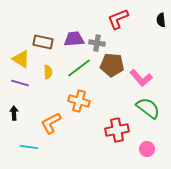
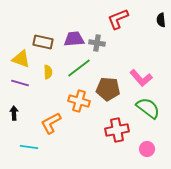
yellow triangle: rotated 12 degrees counterclockwise
brown pentagon: moved 4 px left, 24 px down
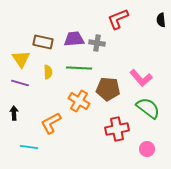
yellow triangle: rotated 36 degrees clockwise
green line: rotated 40 degrees clockwise
orange cross: rotated 15 degrees clockwise
red cross: moved 1 px up
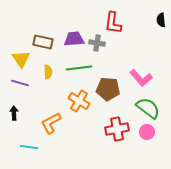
red L-shape: moved 5 px left, 4 px down; rotated 60 degrees counterclockwise
green line: rotated 10 degrees counterclockwise
pink circle: moved 17 px up
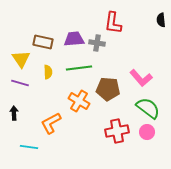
red cross: moved 2 px down
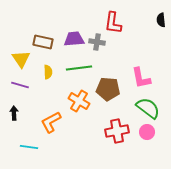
gray cross: moved 1 px up
pink L-shape: rotated 30 degrees clockwise
purple line: moved 2 px down
orange L-shape: moved 1 px up
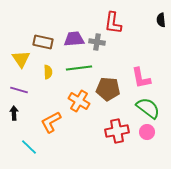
purple line: moved 1 px left, 5 px down
cyan line: rotated 36 degrees clockwise
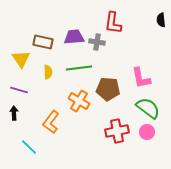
purple trapezoid: moved 2 px up
orange L-shape: rotated 25 degrees counterclockwise
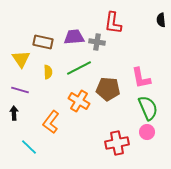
green line: rotated 20 degrees counterclockwise
purple line: moved 1 px right
green semicircle: rotated 30 degrees clockwise
red cross: moved 12 px down
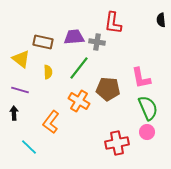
yellow triangle: rotated 18 degrees counterclockwise
green line: rotated 25 degrees counterclockwise
